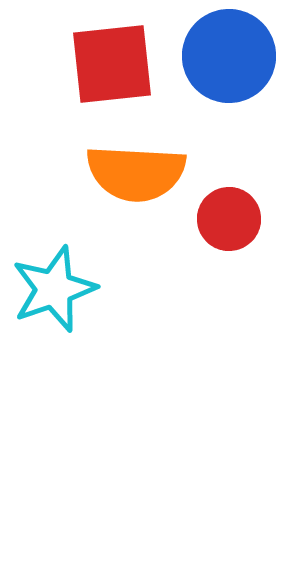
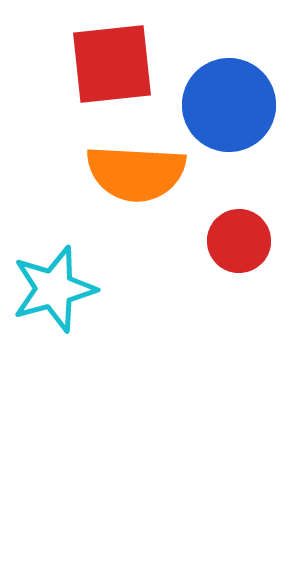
blue circle: moved 49 px down
red circle: moved 10 px right, 22 px down
cyan star: rotated 4 degrees clockwise
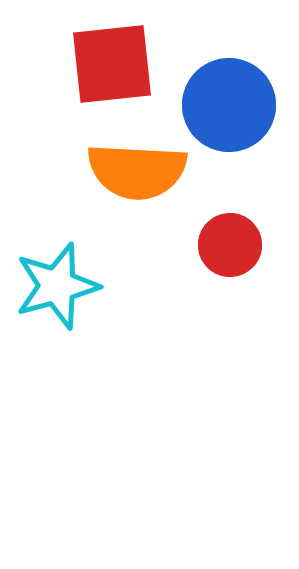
orange semicircle: moved 1 px right, 2 px up
red circle: moved 9 px left, 4 px down
cyan star: moved 3 px right, 3 px up
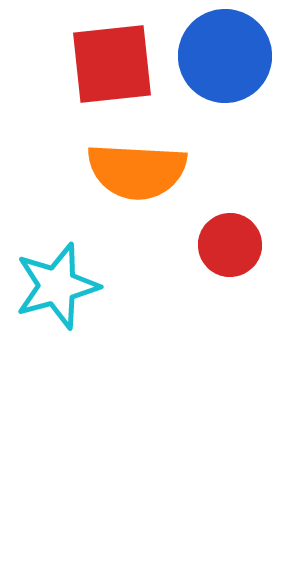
blue circle: moved 4 px left, 49 px up
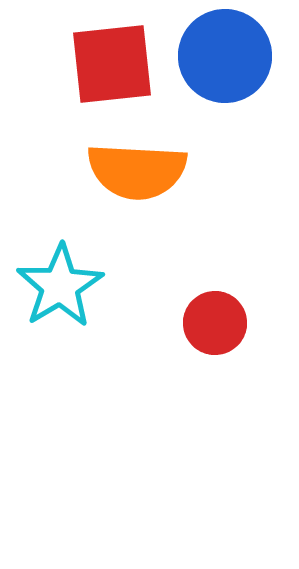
red circle: moved 15 px left, 78 px down
cyan star: moved 3 px right; rotated 16 degrees counterclockwise
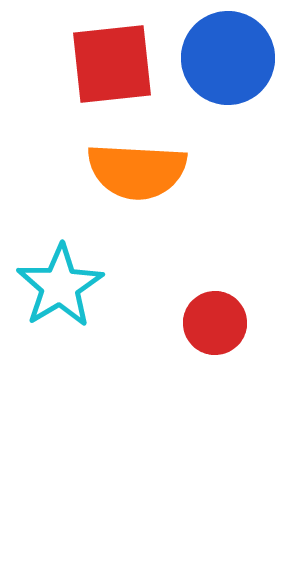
blue circle: moved 3 px right, 2 px down
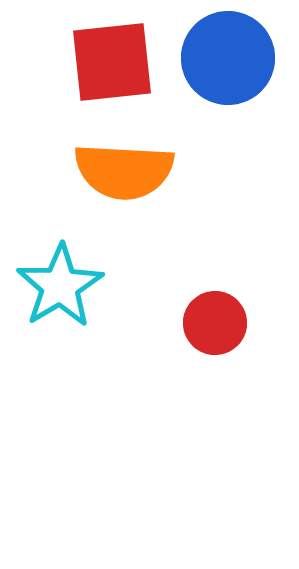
red square: moved 2 px up
orange semicircle: moved 13 px left
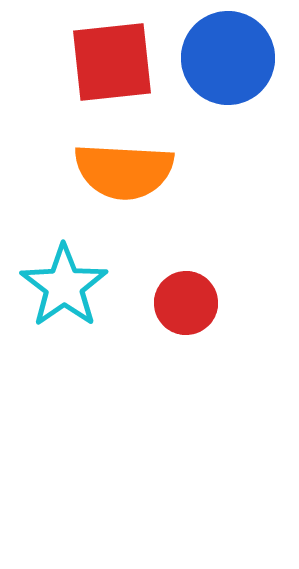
cyan star: moved 4 px right; rotated 4 degrees counterclockwise
red circle: moved 29 px left, 20 px up
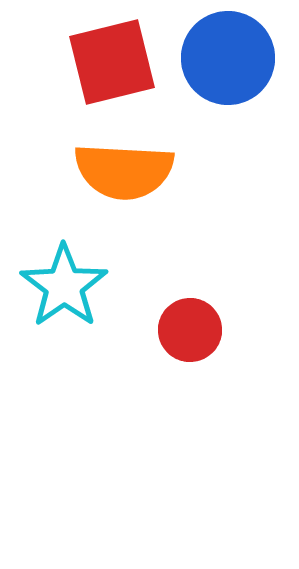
red square: rotated 8 degrees counterclockwise
red circle: moved 4 px right, 27 px down
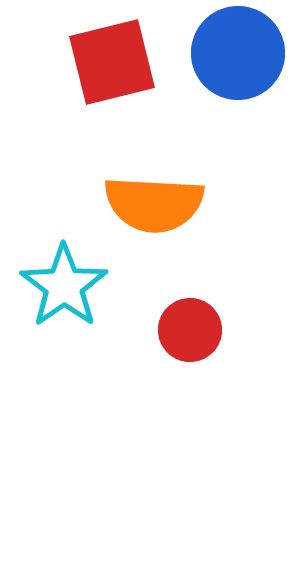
blue circle: moved 10 px right, 5 px up
orange semicircle: moved 30 px right, 33 px down
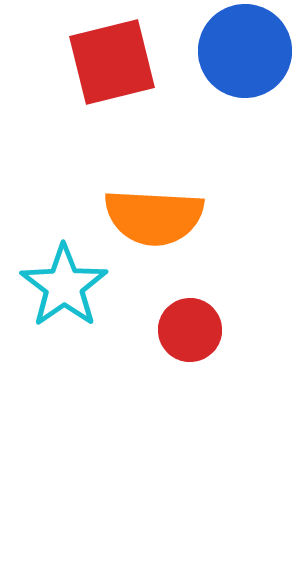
blue circle: moved 7 px right, 2 px up
orange semicircle: moved 13 px down
